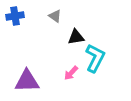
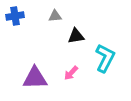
gray triangle: rotated 40 degrees counterclockwise
black triangle: moved 1 px up
cyan L-shape: moved 10 px right
purple triangle: moved 8 px right, 3 px up
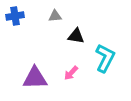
black triangle: rotated 18 degrees clockwise
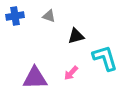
gray triangle: moved 6 px left; rotated 24 degrees clockwise
black triangle: rotated 24 degrees counterclockwise
cyan L-shape: rotated 44 degrees counterclockwise
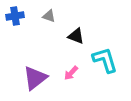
black triangle: rotated 36 degrees clockwise
cyan L-shape: moved 2 px down
purple triangle: rotated 36 degrees counterclockwise
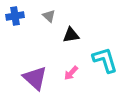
gray triangle: rotated 24 degrees clockwise
black triangle: moved 5 px left, 1 px up; rotated 30 degrees counterclockwise
purple triangle: rotated 40 degrees counterclockwise
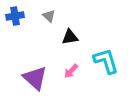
black triangle: moved 1 px left, 2 px down
cyan L-shape: moved 1 px right, 1 px down
pink arrow: moved 2 px up
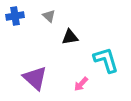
cyan L-shape: moved 1 px up
pink arrow: moved 10 px right, 13 px down
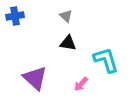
gray triangle: moved 17 px right
black triangle: moved 2 px left, 6 px down; rotated 18 degrees clockwise
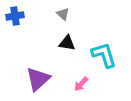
gray triangle: moved 3 px left, 2 px up
black triangle: moved 1 px left
cyan L-shape: moved 2 px left, 5 px up
purple triangle: moved 3 px right, 1 px down; rotated 36 degrees clockwise
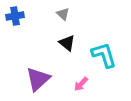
black triangle: rotated 30 degrees clockwise
